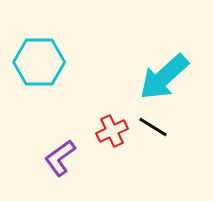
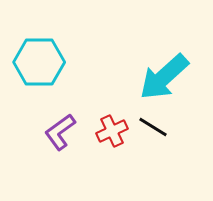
purple L-shape: moved 26 px up
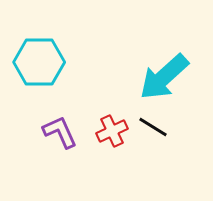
purple L-shape: rotated 102 degrees clockwise
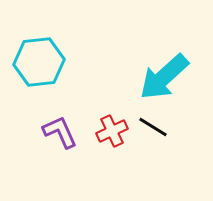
cyan hexagon: rotated 6 degrees counterclockwise
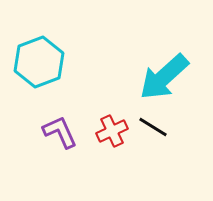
cyan hexagon: rotated 15 degrees counterclockwise
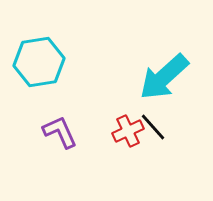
cyan hexagon: rotated 12 degrees clockwise
black line: rotated 16 degrees clockwise
red cross: moved 16 px right
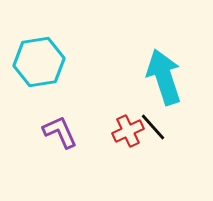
cyan arrow: rotated 114 degrees clockwise
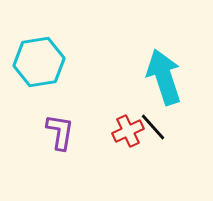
purple L-shape: rotated 33 degrees clockwise
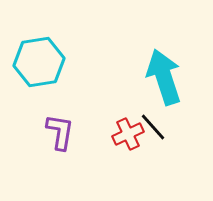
red cross: moved 3 px down
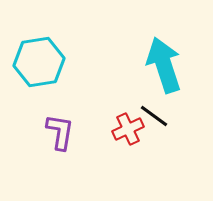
cyan arrow: moved 12 px up
black line: moved 1 px right, 11 px up; rotated 12 degrees counterclockwise
red cross: moved 5 px up
